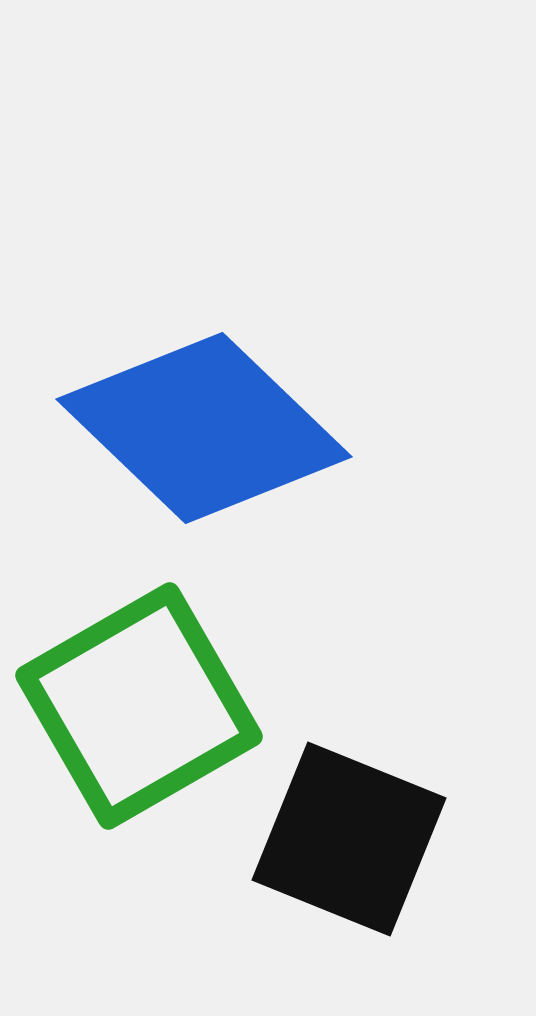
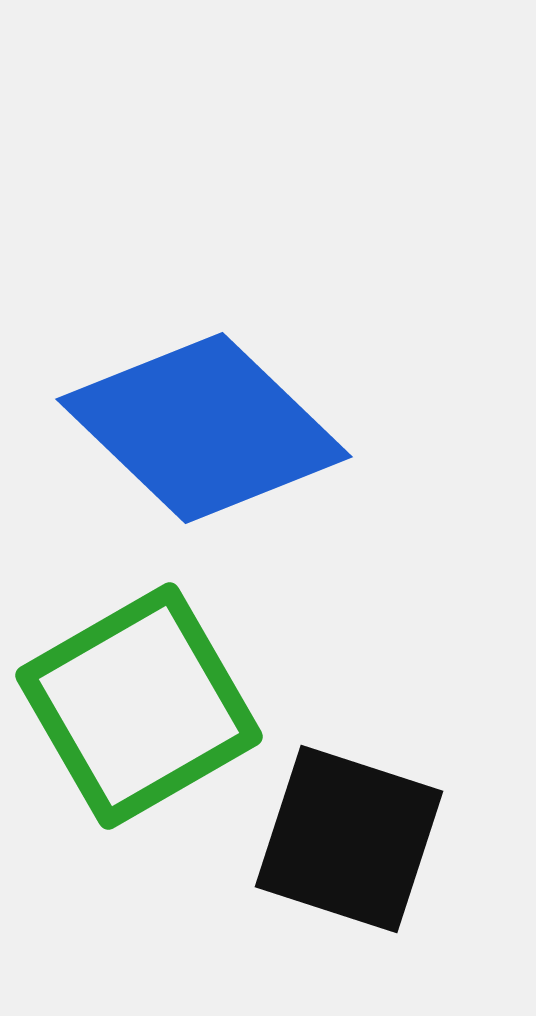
black square: rotated 4 degrees counterclockwise
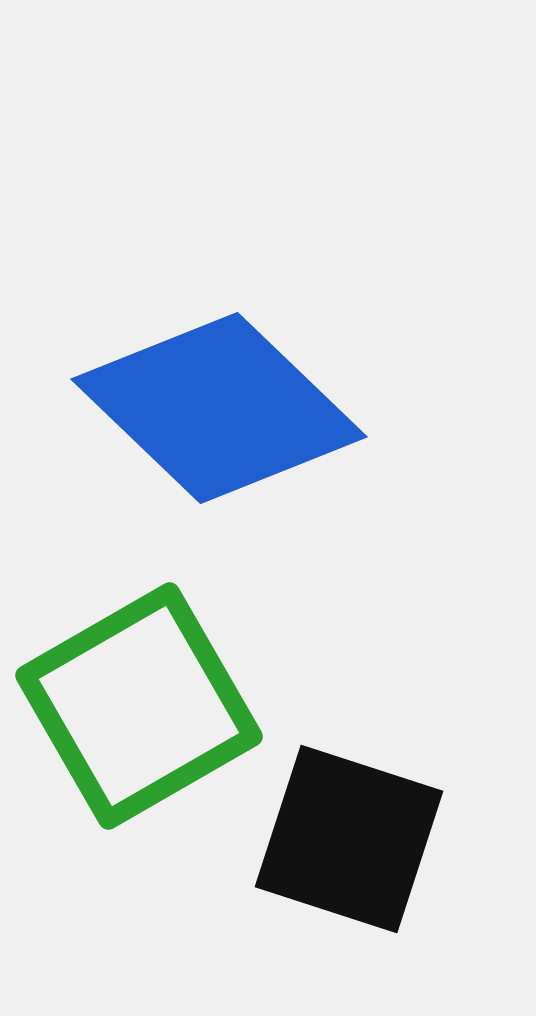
blue diamond: moved 15 px right, 20 px up
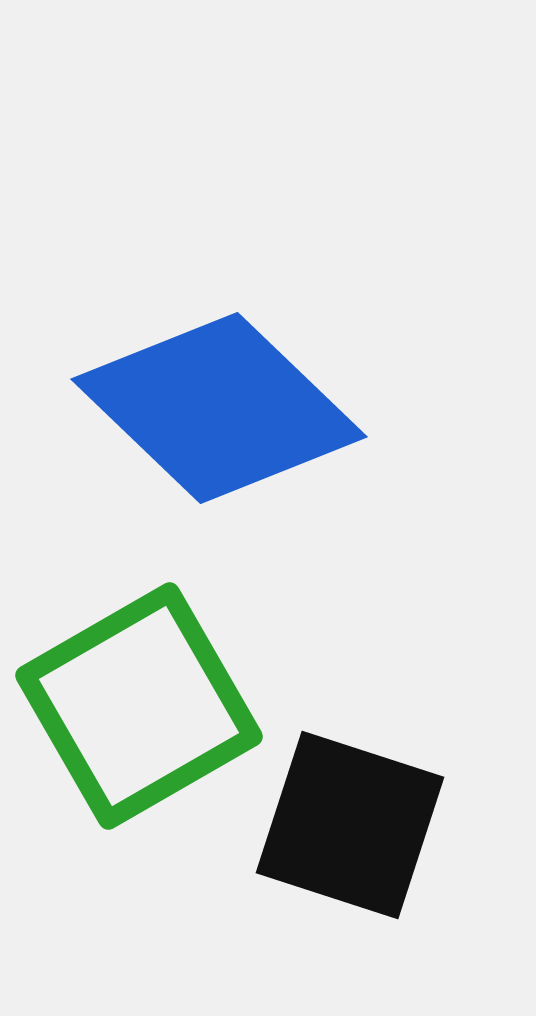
black square: moved 1 px right, 14 px up
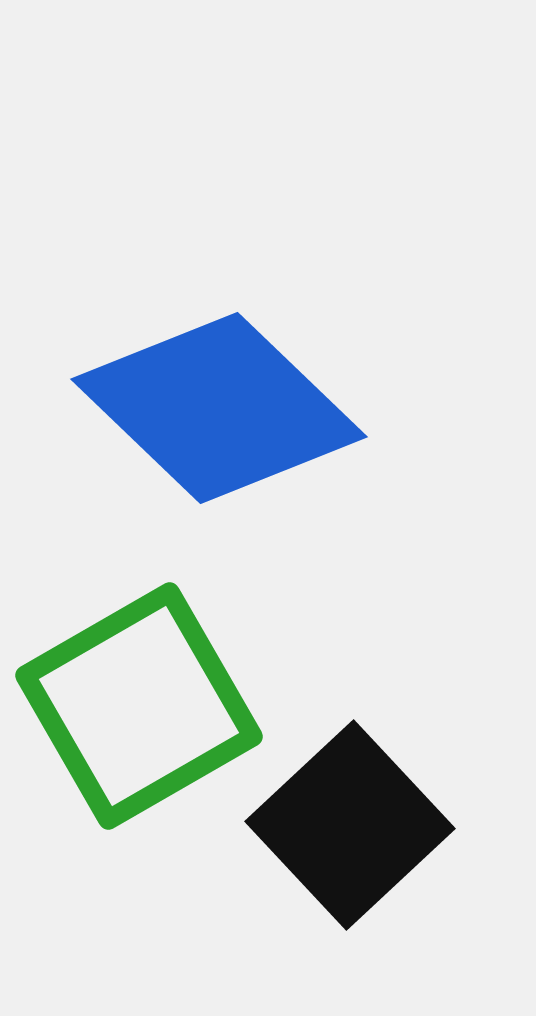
black square: rotated 29 degrees clockwise
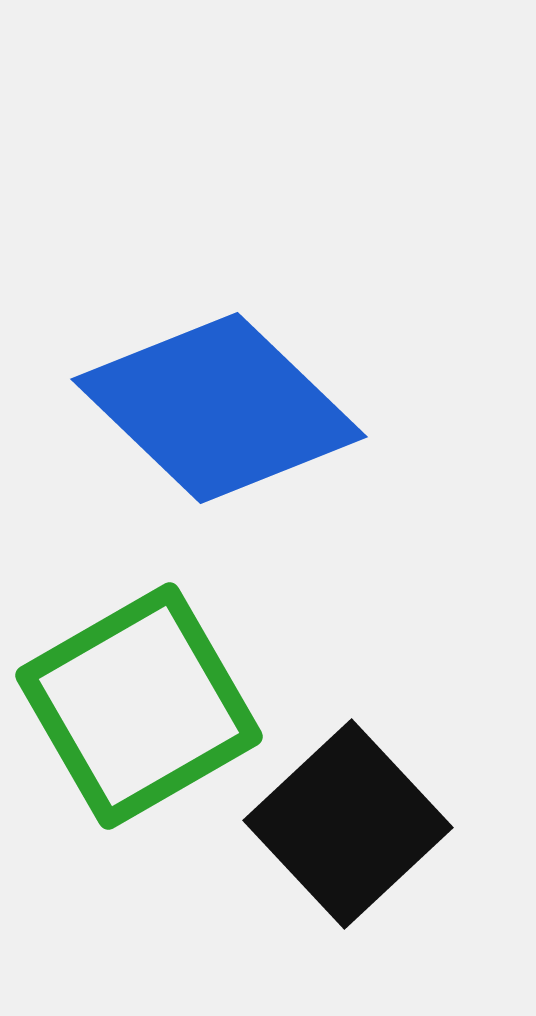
black square: moved 2 px left, 1 px up
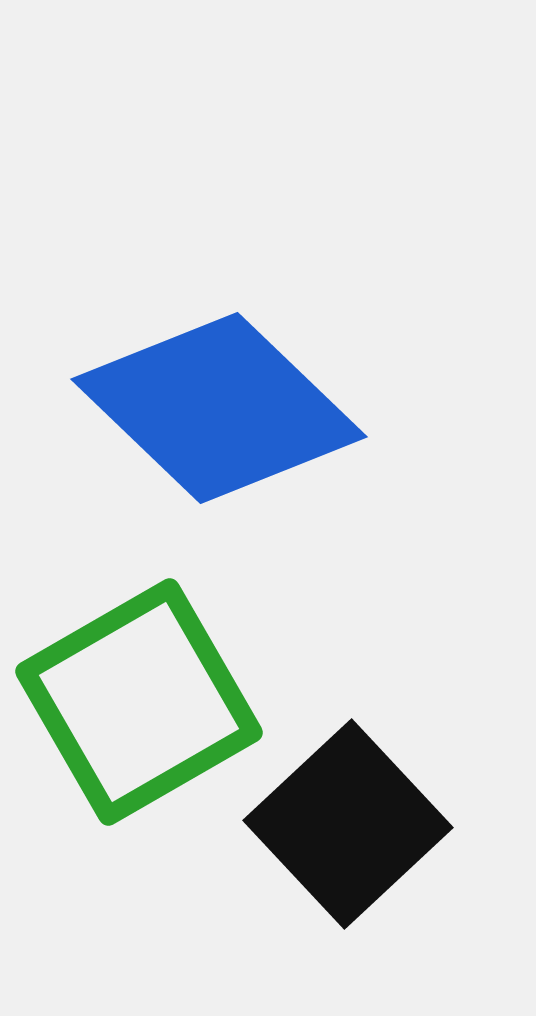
green square: moved 4 px up
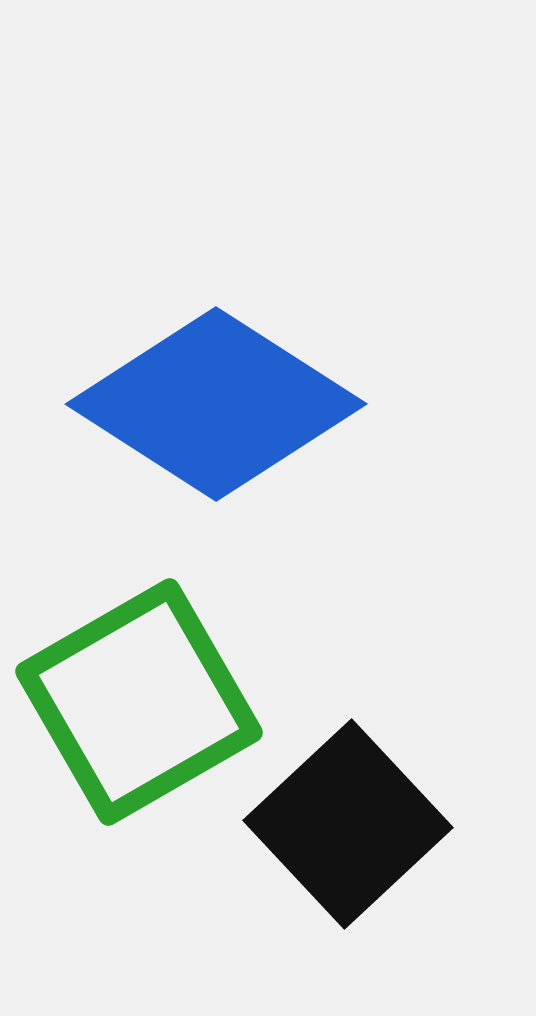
blue diamond: moved 3 px left, 4 px up; rotated 11 degrees counterclockwise
